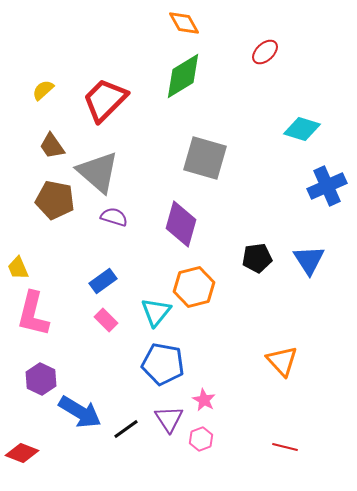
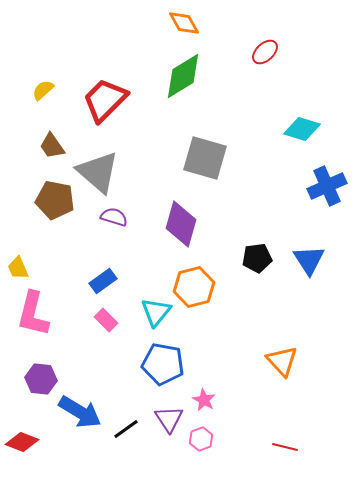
purple hexagon: rotated 20 degrees counterclockwise
red diamond: moved 11 px up
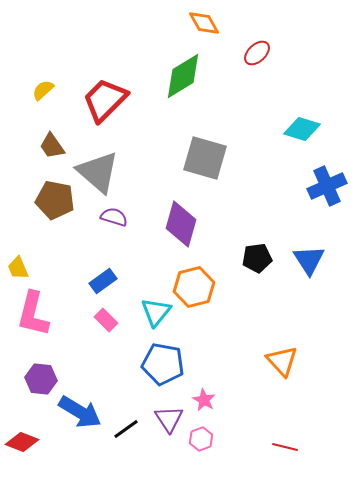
orange diamond: moved 20 px right
red ellipse: moved 8 px left, 1 px down
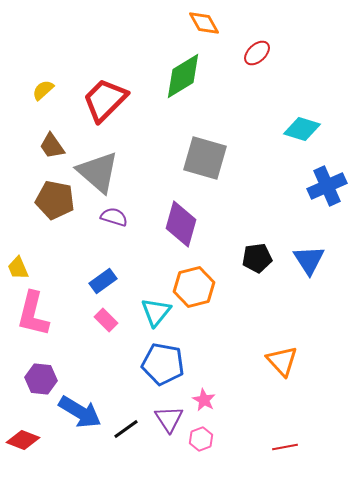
red diamond: moved 1 px right, 2 px up
red line: rotated 25 degrees counterclockwise
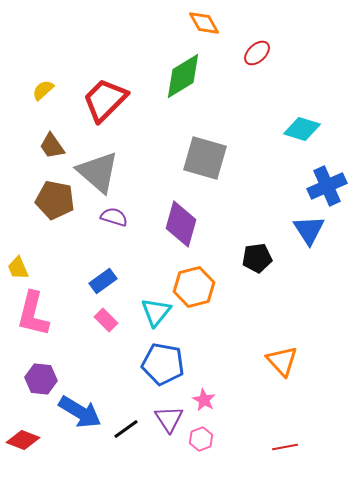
blue triangle: moved 30 px up
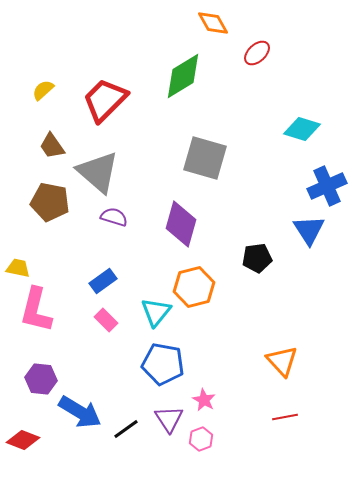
orange diamond: moved 9 px right
brown pentagon: moved 5 px left, 2 px down
yellow trapezoid: rotated 125 degrees clockwise
pink L-shape: moved 3 px right, 4 px up
red line: moved 30 px up
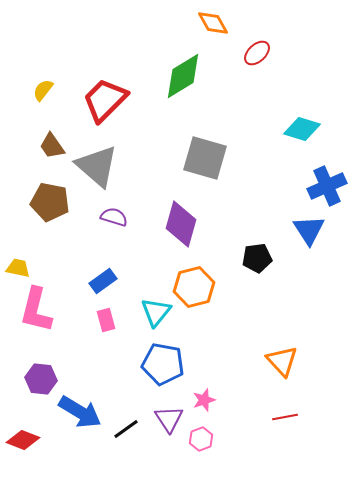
yellow semicircle: rotated 10 degrees counterclockwise
gray triangle: moved 1 px left, 6 px up
pink rectangle: rotated 30 degrees clockwise
pink star: rotated 25 degrees clockwise
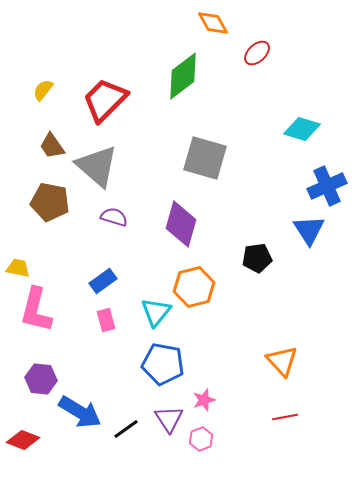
green diamond: rotated 6 degrees counterclockwise
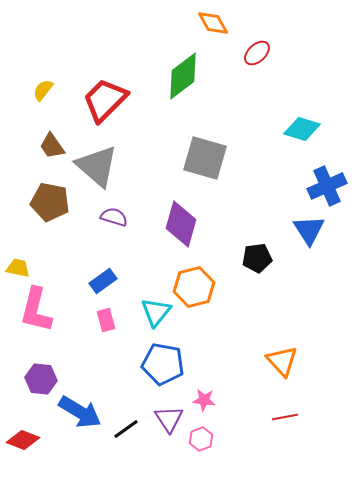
pink star: rotated 25 degrees clockwise
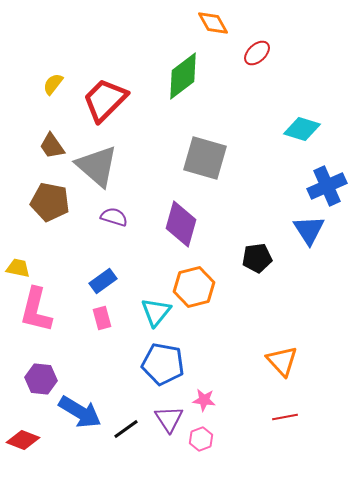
yellow semicircle: moved 10 px right, 6 px up
pink rectangle: moved 4 px left, 2 px up
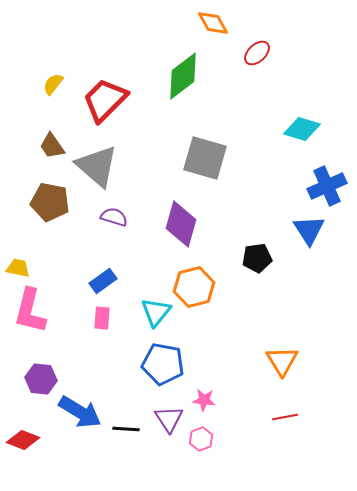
pink L-shape: moved 6 px left, 1 px down
pink rectangle: rotated 20 degrees clockwise
orange triangle: rotated 12 degrees clockwise
black line: rotated 40 degrees clockwise
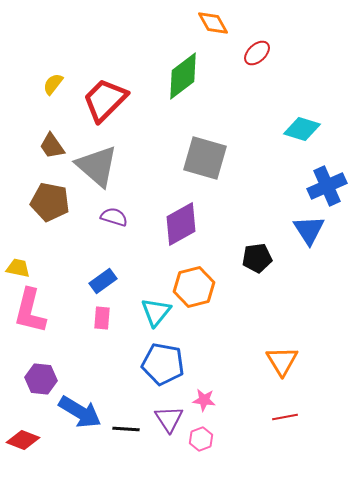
purple diamond: rotated 45 degrees clockwise
